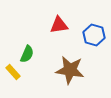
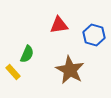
brown star: rotated 20 degrees clockwise
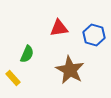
red triangle: moved 3 px down
yellow rectangle: moved 6 px down
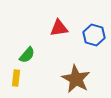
green semicircle: moved 1 px down; rotated 18 degrees clockwise
brown star: moved 6 px right, 9 px down
yellow rectangle: moved 3 px right; rotated 49 degrees clockwise
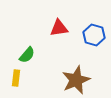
brown star: moved 1 px down; rotated 20 degrees clockwise
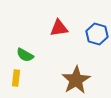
blue hexagon: moved 3 px right, 1 px up
green semicircle: moved 2 px left; rotated 78 degrees clockwise
brown star: rotated 8 degrees counterclockwise
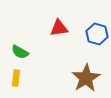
green semicircle: moved 5 px left, 3 px up
brown star: moved 10 px right, 2 px up
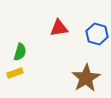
green semicircle: rotated 102 degrees counterclockwise
yellow rectangle: moved 1 px left, 5 px up; rotated 63 degrees clockwise
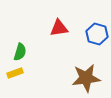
brown star: rotated 24 degrees clockwise
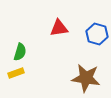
yellow rectangle: moved 1 px right
brown star: rotated 16 degrees clockwise
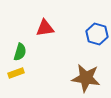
red triangle: moved 14 px left
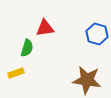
green semicircle: moved 7 px right, 4 px up
brown star: moved 1 px right, 2 px down
